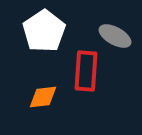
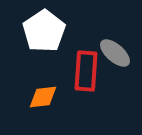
gray ellipse: moved 17 px down; rotated 12 degrees clockwise
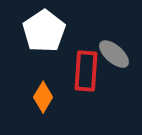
gray ellipse: moved 1 px left, 1 px down
orange diamond: rotated 52 degrees counterclockwise
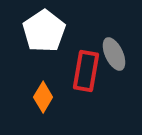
gray ellipse: rotated 24 degrees clockwise
red rectangle: rotated 6 degrees clockwise
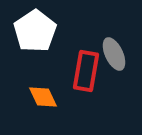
white pentagon: moved 9 px left
orange diamond: rotated 56 degrees counterclockwise
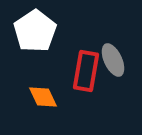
gray ellipse: moved 1 px left, 6 px down
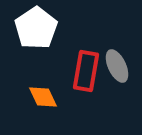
white pentagon: moved 1 px right, 3 px up
gray ellipse: moved 4 px right, 6 px down
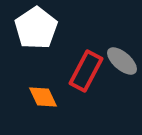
gray ellipse: moved 5 px right, 5 px up; rotated 24 degrees counterclockwise
red rectangle: rotated 18 degrees clockwise
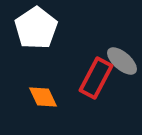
red rectangle: moved 10 px right, 7 px down
